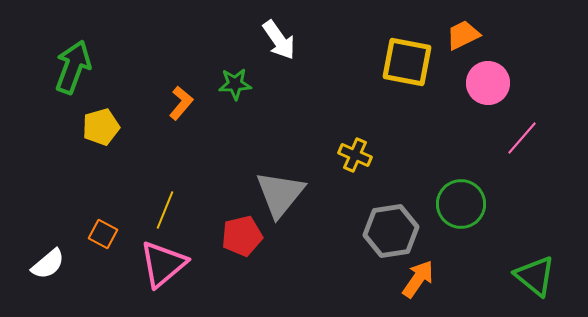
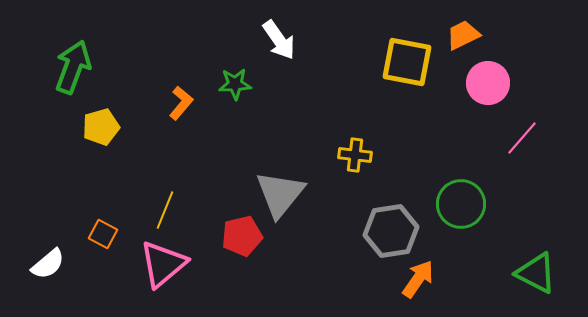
yellow cross: rotated 16 degrees counterclockwise
green triangle: moved 1 px right, 3 px up; rotated 12 degrees counterclockwise
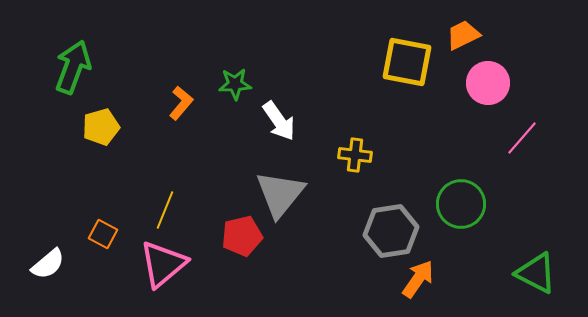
white arrow: moved 81 px down
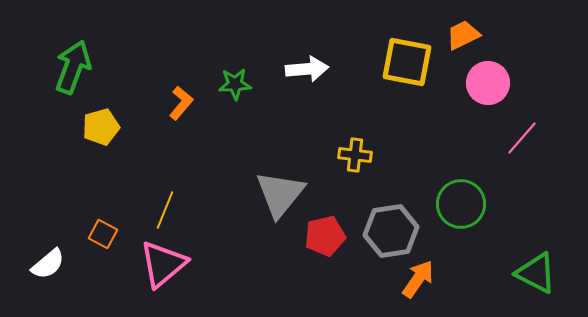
white arrow: moved 28 px right, 52 px up; rotated 60 degrees counterclockwise
red pentagon: moved 83 px right
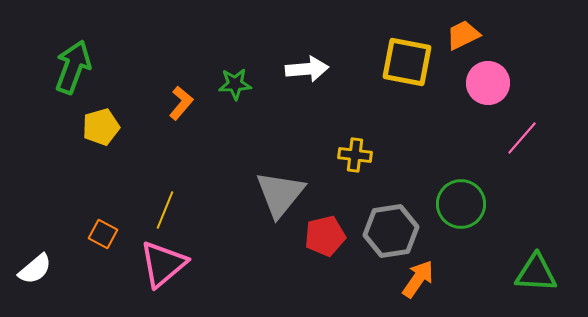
white semicircle: moved 13 px left, 5 px down
green triangle: rotated 24 degrees counterclockwise
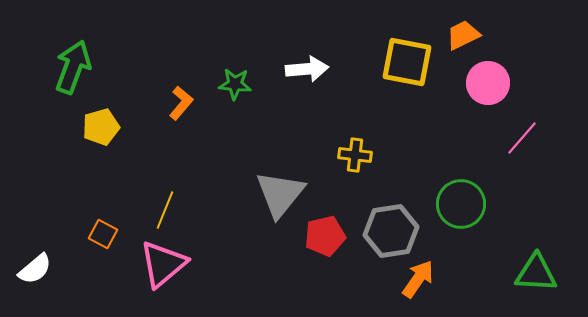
green star: rotated 8 degrees clockwise
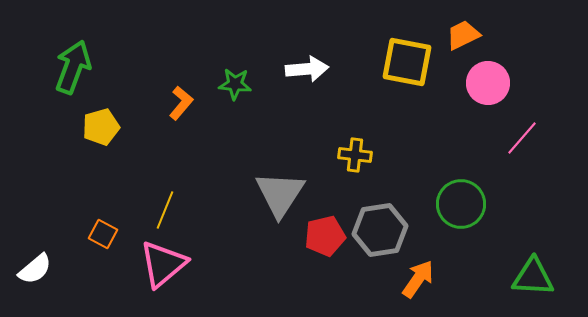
gray triangle: rotated 6 degrees counterclockwise
gray hexagon: moved 11 px left, 1 px up
green triangle: moved 3 px left, 4 px down
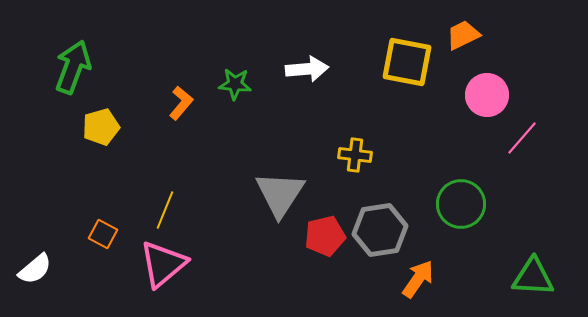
pink circle: moved 1 px left, 12 px down
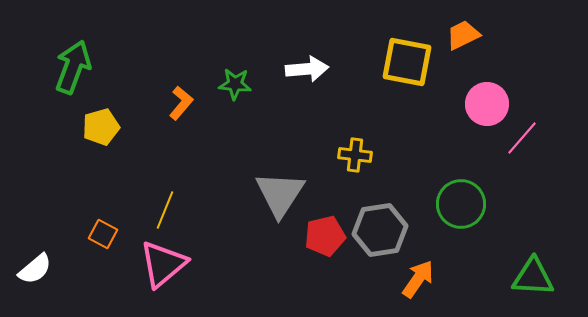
pink circle: moved 9 px down
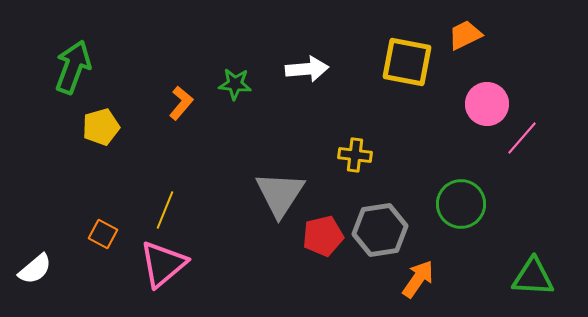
orange trapezoid: moved 2 px right
red pentagon: moved 2 px left
